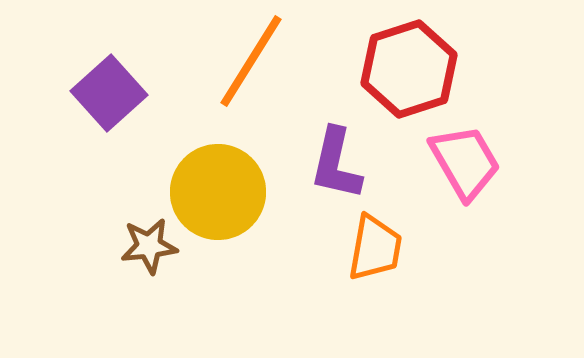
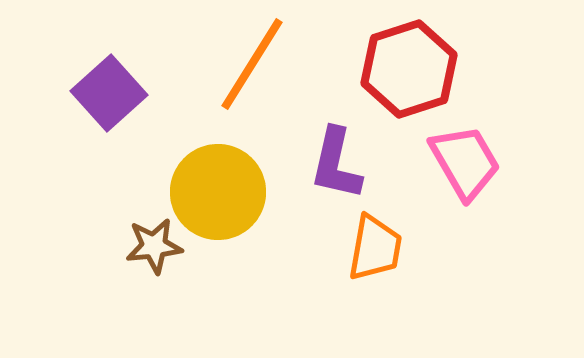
orange line: moved 1 px right, 3 px down
brown star: moved 5 px right
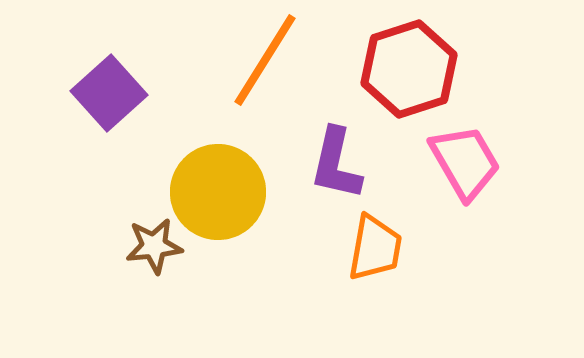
orange line: moved 13 px right, 4 px up
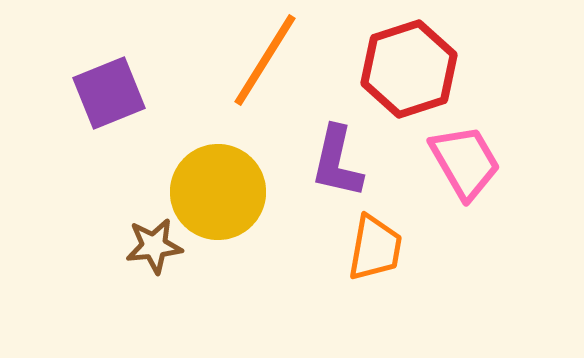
purple square: rotated 20 degrees clockwise
purple L-shape: moved 1 px right, 2 px up
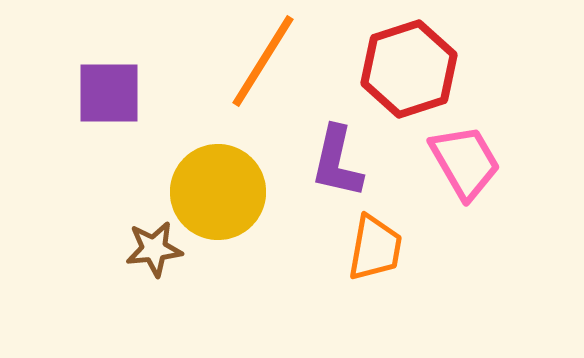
orange line: moved 2 px left, 1 px down
purple square: rotated 22 degrees clockwise
brown star: moved 3 px down
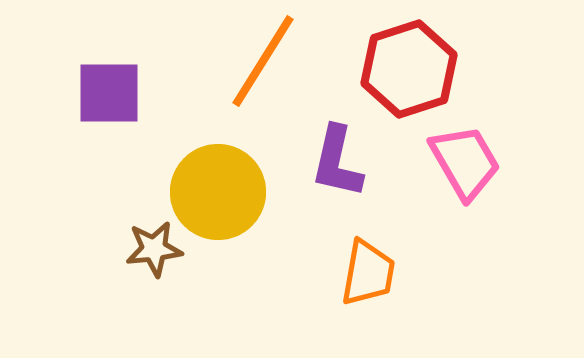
orange trapezoid: moved 7 px left, 25 px down
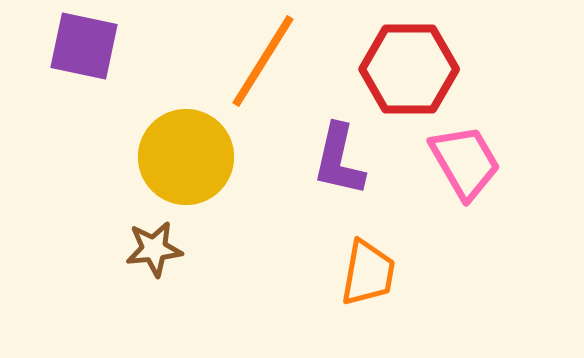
red hexagon: rotated 18 degrees clockwise
purple square: moved 25 px left, 47 px up; rotated 12 degrees clockwise
purple L-shape: moved 2 px right, 2 px up
yellow circle: moved 32 px left, 35 px up
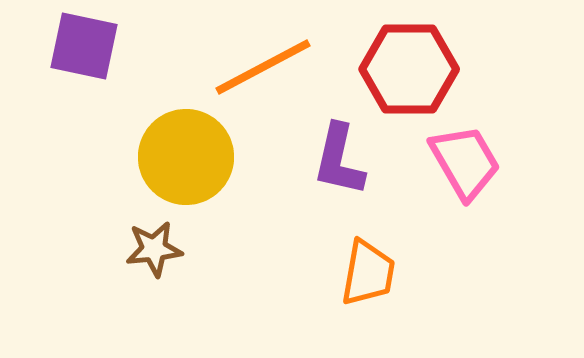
orange line: moved 6 px down; rotated 30 degrees clockwise
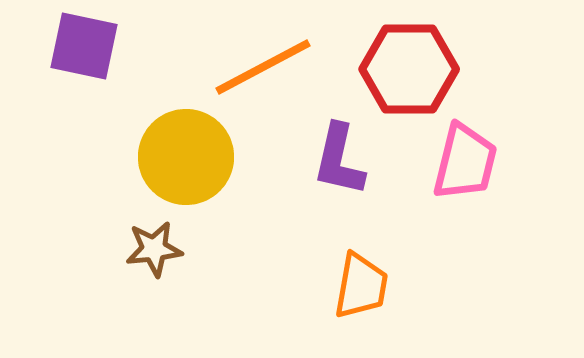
pink trapezoid: rotated 44 degrees clockwise
orange trapezoid: moved 7 px left, 13 px down
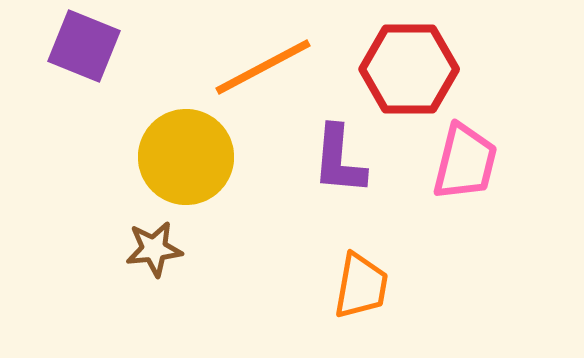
purple square: rotated 10 degrees clockwise
purple L-shape: rotated 8 degrees counterclockwise
